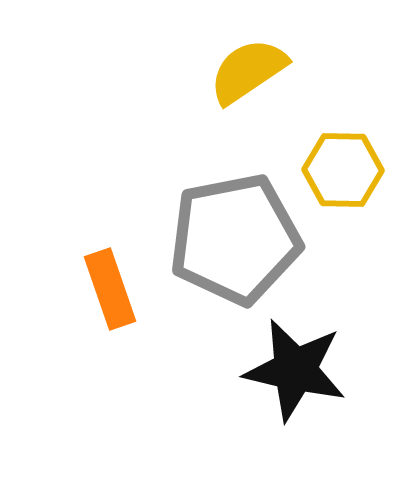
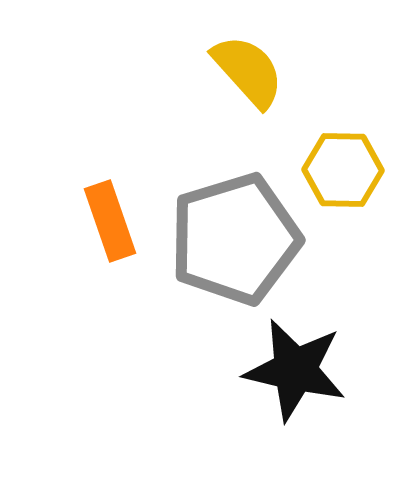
yellow semicircle: rotated 82 degrees clockwise
gray pentagon: rotated 6 degrees counterclockwise
orange rectangle: moved 68 px up
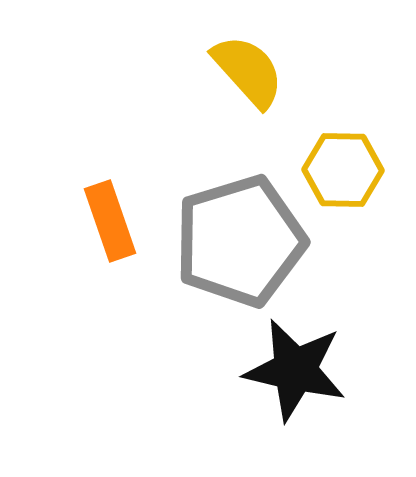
gray pentagon: moved 5 px right, 2 px down
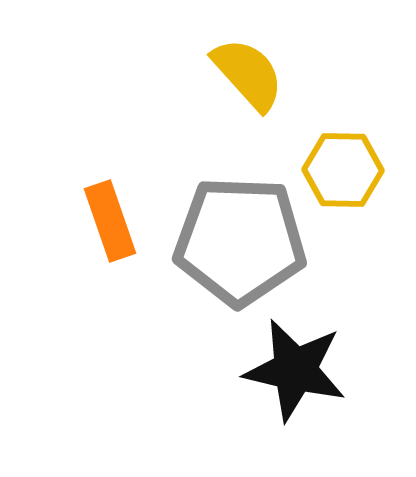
yellow semicircle: moved 3 px down
gray pentagon: rotated 19 degrees clockwise
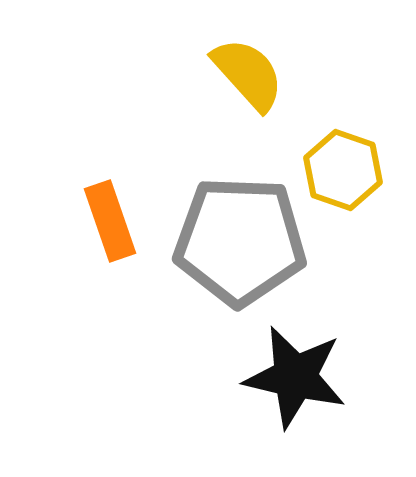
yellow hexagon: rotated 18 degrees clockwise
black star: moved 7 px down
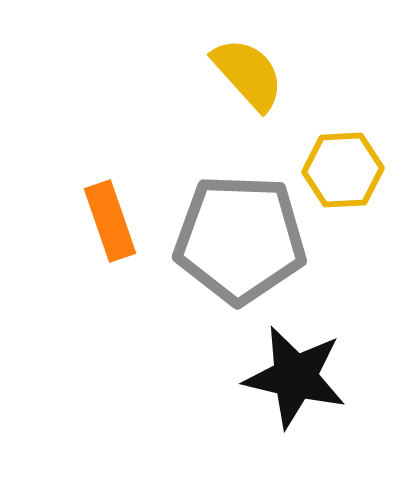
yellow hexagon: rotated 22 degrees counterclockwise
gray pentagon: moved 2 px up
